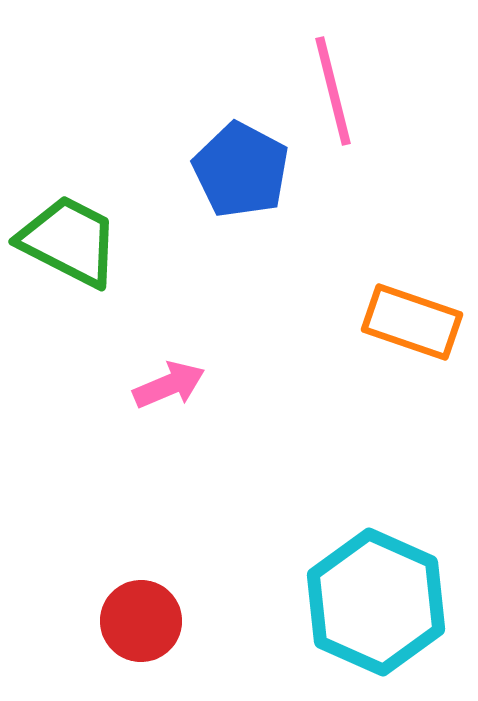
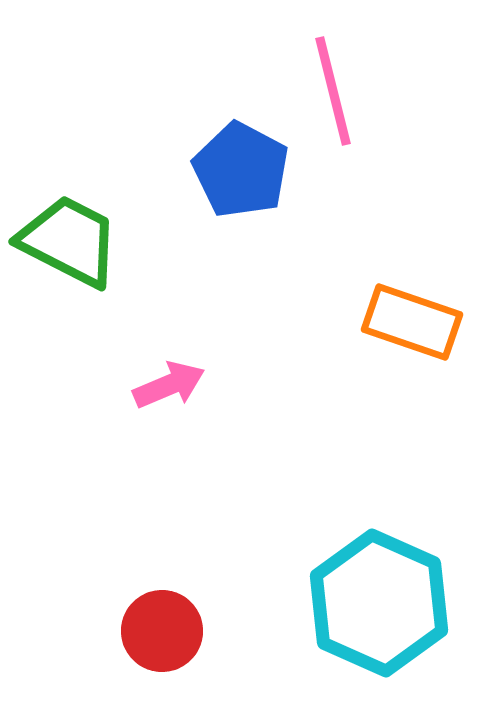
cyan hexagon: moved 3 px right, 1 px down
red circle: moved 21 px right, 10 px down
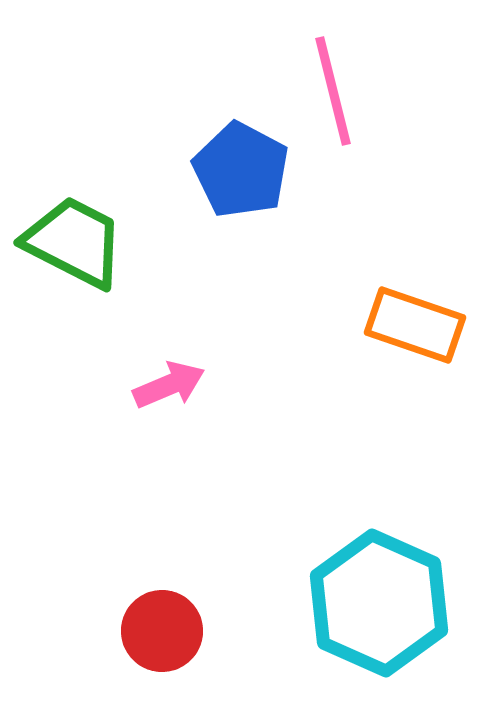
green trapezoid: moved 5 px right, 1 px down
orange rectangle: moved 3 px right, 3 px down
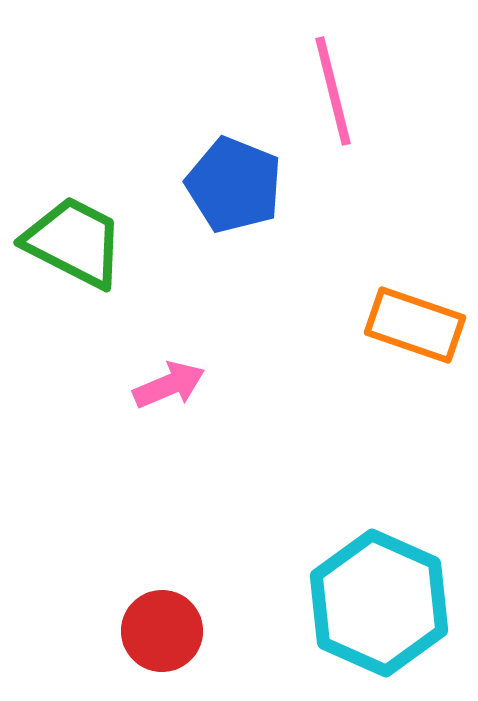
blue pentagon: moved 7 px left, 15 px down; rotated 6 degrees counterclockwise
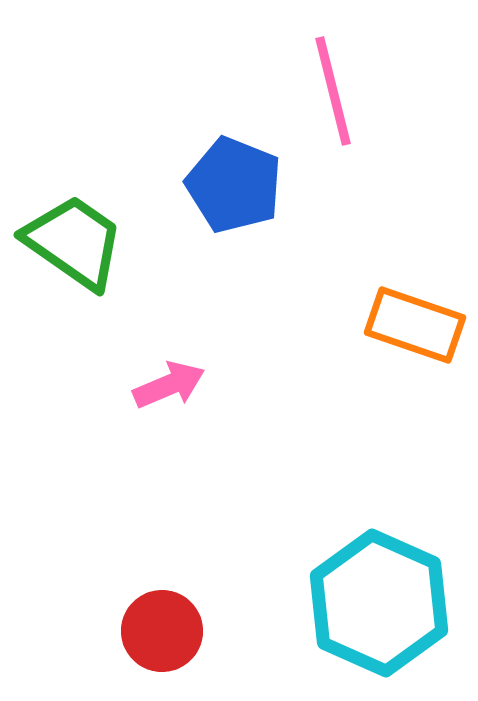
green trapezoid: rotated 8 degrees clockwise
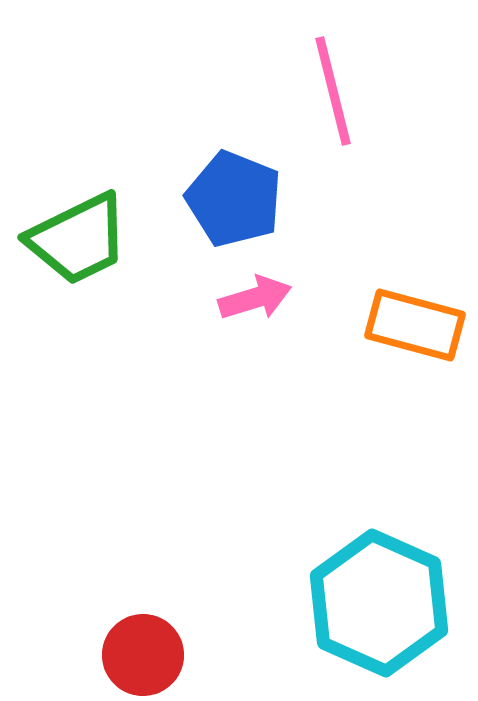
blue pentagon: moved 14 px down
green trapezoid: moved 4 px right, 3 px up; rotated 119 degrees clockwise
orange rectangle: rotated 4 degrees counterclockwise
pink arrow: moved 86 px right, 87 px up; rotated 6 degrees clockwise
red circle: moved 19 px left, 24 px down
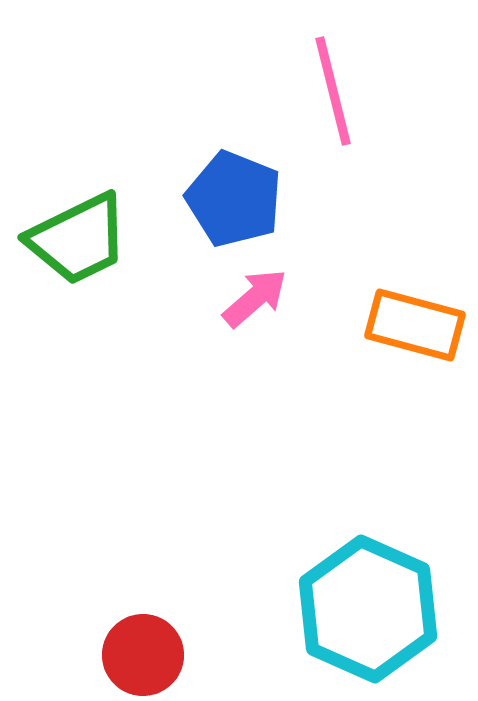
pink arrow: rotated 24 degrees counterclockwise
cyan hexagon: moved 11 px left, 6 px down
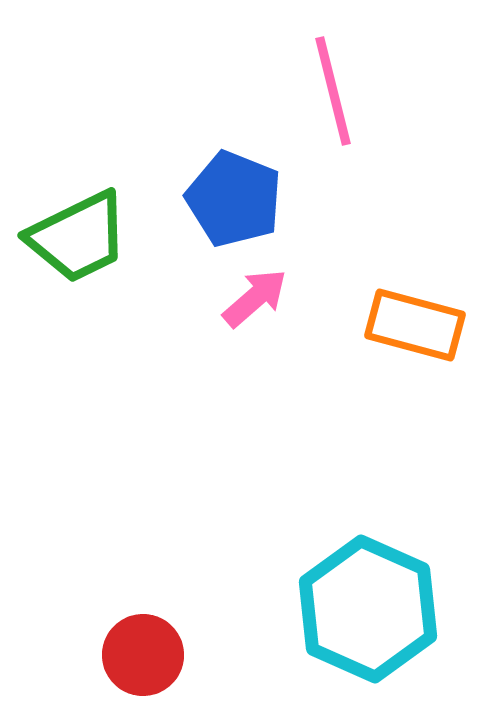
green trapezoid: moved 2 px up
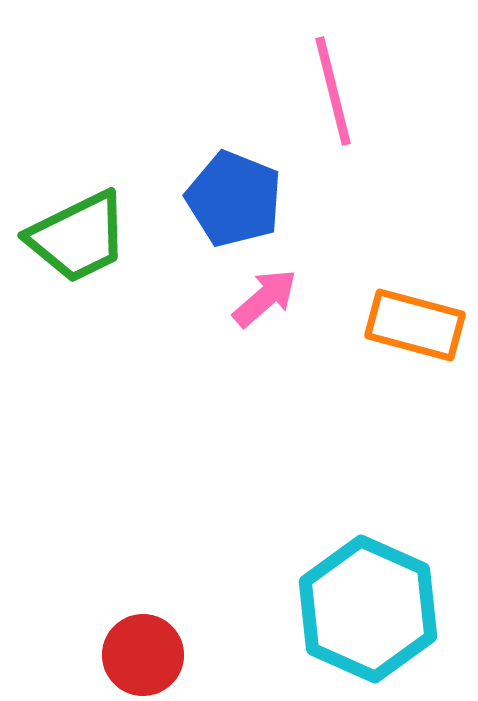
pink arrow: moved 10 px right
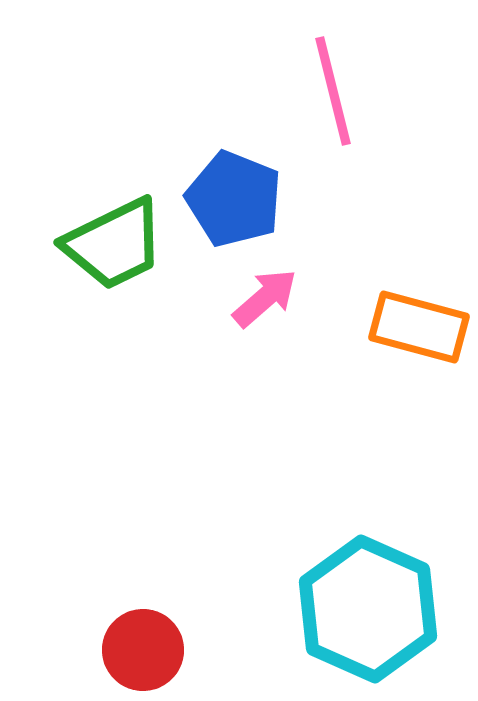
green trapezoid: moved 36 px right, 7 px down
orange rectangle: moved 4 px right, 2 px down
red circle: moved 5 px up
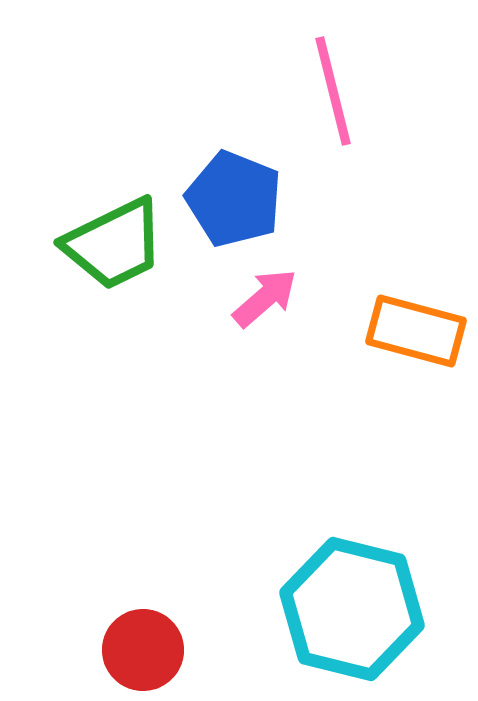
orange rectangle: moved 3 px left, 4 px down
cyan hexagon: moved 16 px left; rotated 10 degrees counterclockwise
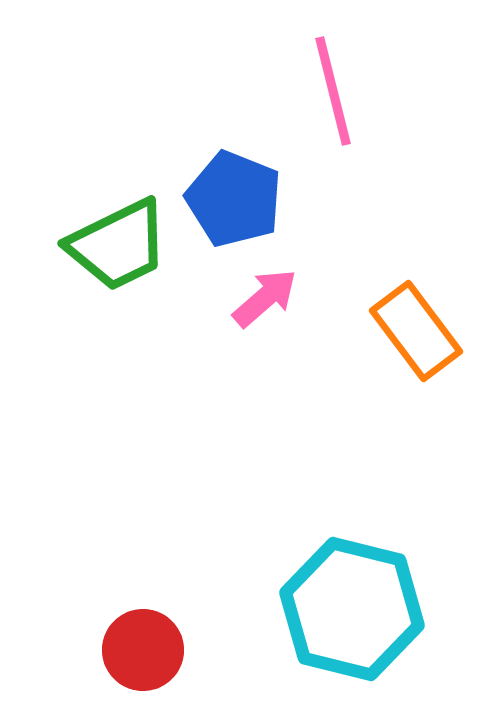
green trapezoid: moved 4 px right, 1 px down
orange rectangle: rotated 38 degrees clockwise
